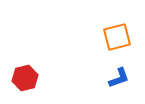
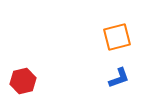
red hexagon: moved 2 px left, 3 px down
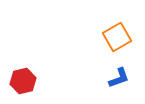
orange square: rotated 16 degrees counterclockwise
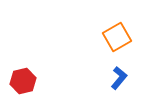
blue L-shape: rotated 30 degrees counterclockwise
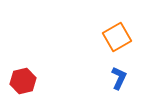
blue L-shape: rotated 15 degrees counterclockwise
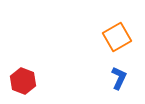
red hexagon: rotated 25 degrees counterclockwise
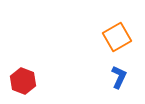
blue L-shape: moved 1 px up
